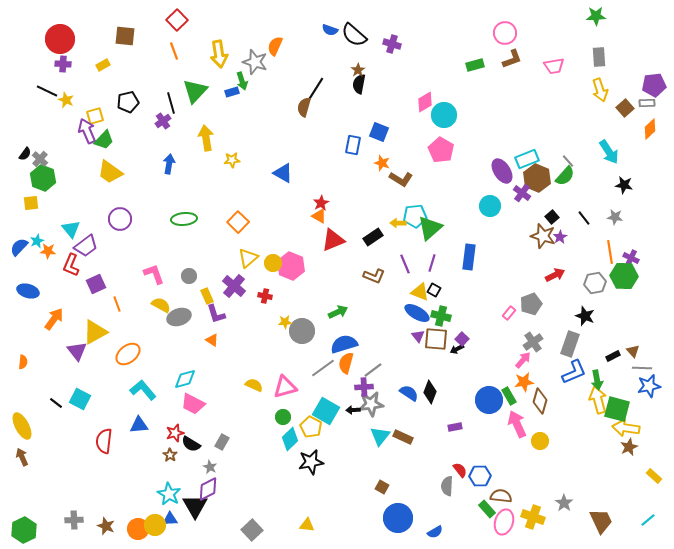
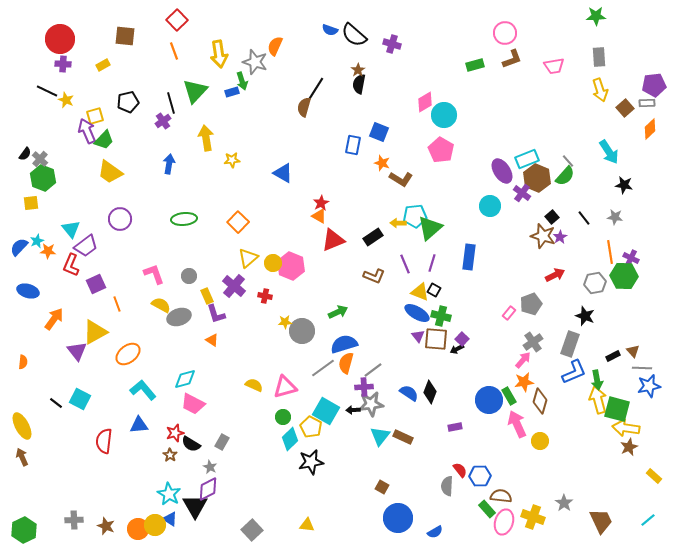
blue triangle at (170, 519): rotated 35 degrees clockwise
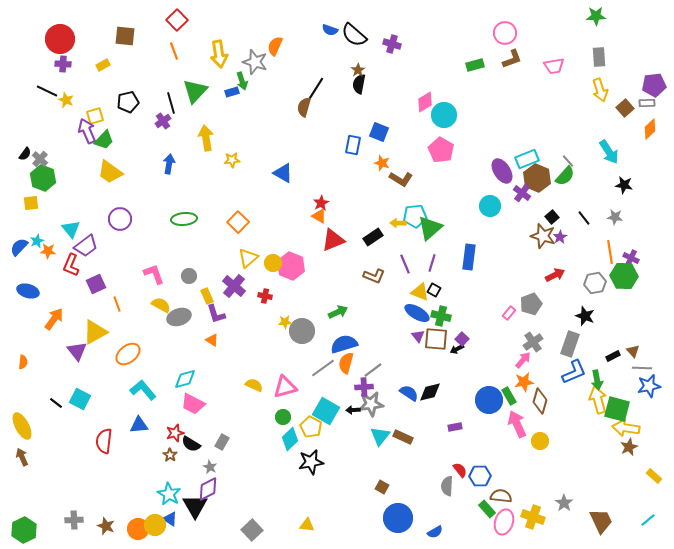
black diamond at (430, 392): rotated 55 degrees clockwise
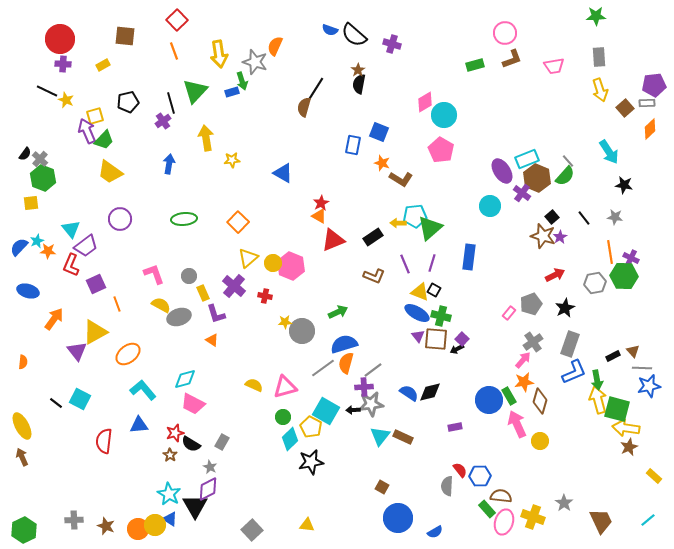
yellow rectangle at (207, 296): moved 4 px left, 3 px up
black star at (585, 316): moved 20 px left, 8 px up; rotated 24 degrees clockwise
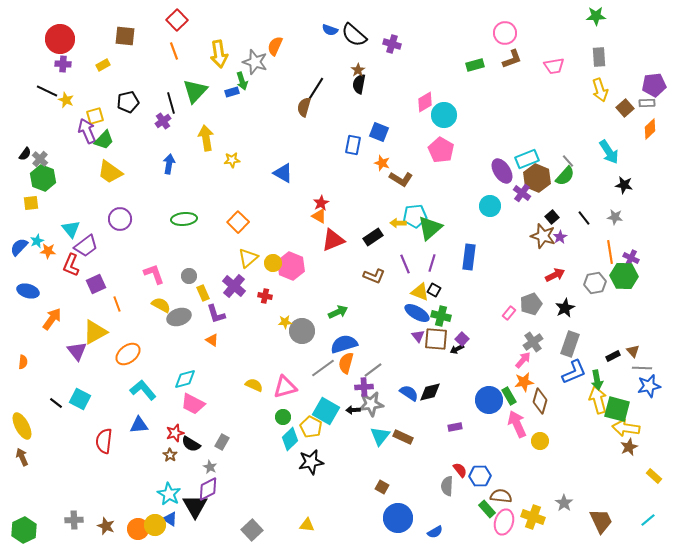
orange arrow at (54, 319): moved 2 px left
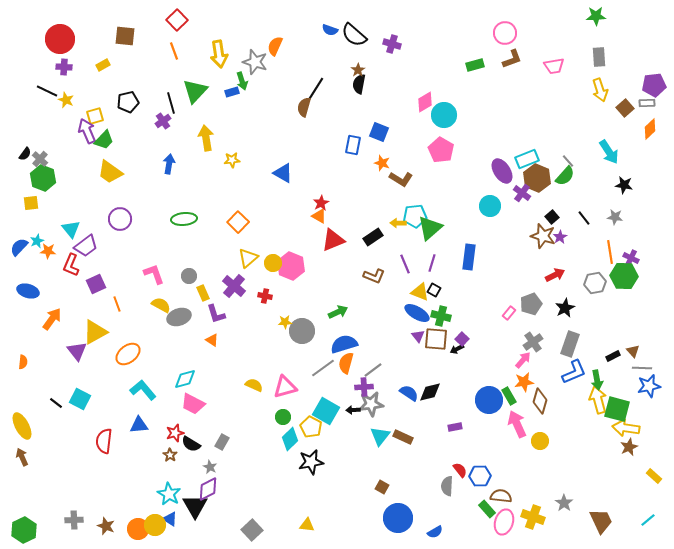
purple cross at (63, 64): moved 1 px right, 3 px down
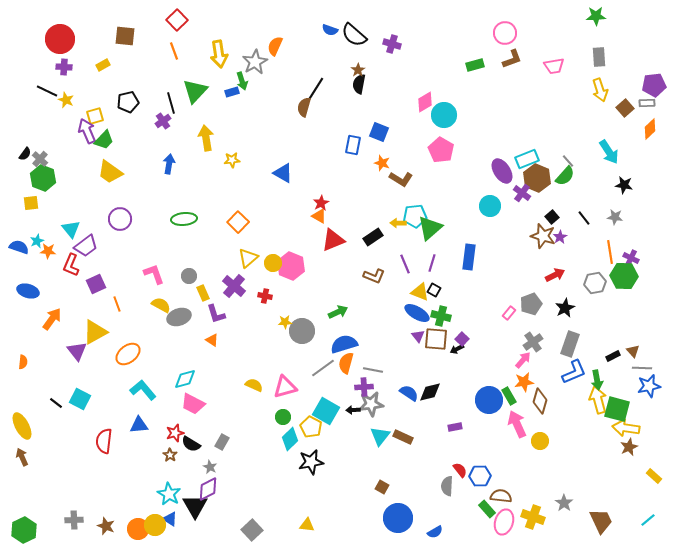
gray star at (255, 62): rotated 25 degrees clockwise
blue semicircle at (19, 247): rotated 66 degrees clockwise
gray line at (373, 370): rotated 48 degrees clockwise
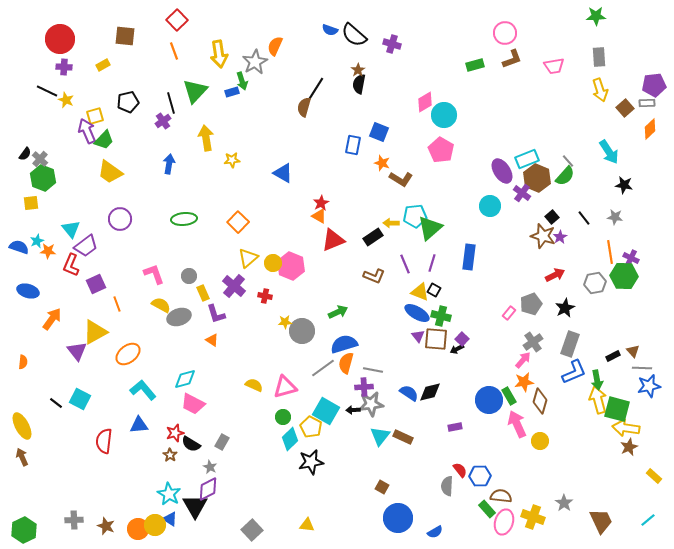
yellow arrow at (398, 223): moved 7 px left
